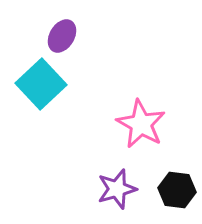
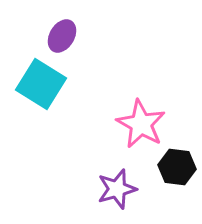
cyan square: rotated 15 degrees counterclockwise
black hexagon: moved 23 px up
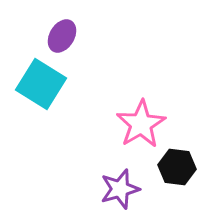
pink star: rotated 12 degrees clockwise
purple star: moved 3 px right
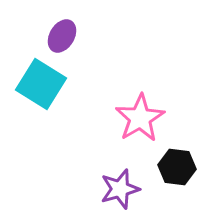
pink star: moved 1 px left, 6 px up
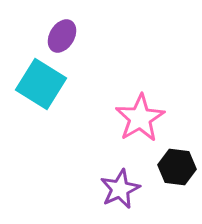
purple star: rotated 9 degrees counterclockwise
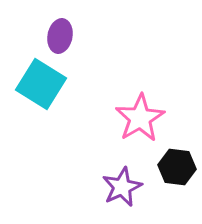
purple ellipse: moved 2 px left; rotated 20 degrees counterclockwise
purple star: moved 2 px right, 2 px up
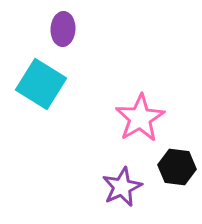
purple ellipse: moved 3 px right, 7 px up; rotated 8 degrees counterclockwise
